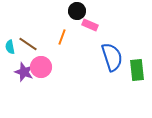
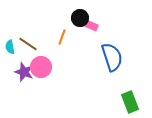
black circle: moved 3 px right, 7 px down
green rectangle: moved 7 px left, 32 px down; rotated 15 degrees counterclockwise
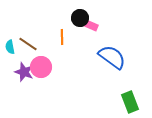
orange line: rotated 21 degrees counterclockwise
blue semicircle: rotated 36 degrees counterclockwise
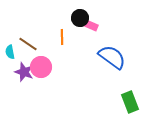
cyan semicircle: moved 5 px down
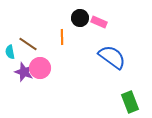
pink rectangle: moved 9 px right, 3 px up
pink circle: moved 1 px left, 1 px down
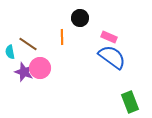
pink rectangle: moved 10 px right, 15 px down
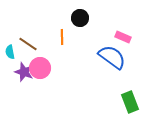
pink rectangle: moved 14 px right
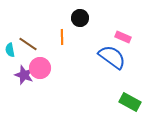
cyan semicircle: moved 2 px up
purple star: moved 3 px down
green rectangle: rotated 40 degrees counterclockwise
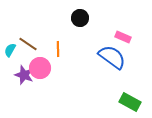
orange line: moved 4 px left, 12 px down
cyan semicircle: rotated 40 degrees clockwise
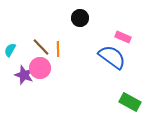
brown line: moved 13 px right, 3 px down; rotated 12 degrees clockwise
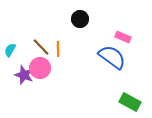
black circle: moved 1 px down
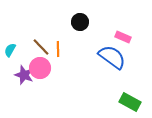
black circle: moved 3 px down
